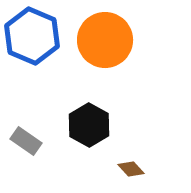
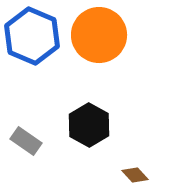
orange circle: moved 6 px left, 5 px up
brown diamond: moved 4 px right, 6 px down
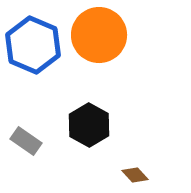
blue hexagon: moved 1 px right, 9 px down
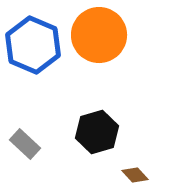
black hexagon: moved 8 px right, 7 px down; rotated 15 degrees clockwise
gray rectangle: moved 1 px left, 3 px down; rotated 8 degrees clockwise
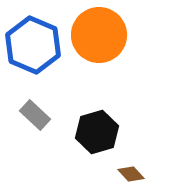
gray rectangle: moved 10 px right, 29 px up
brown diamond: moved 4 px left, 1 px up
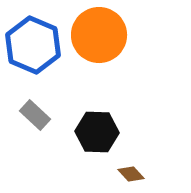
black hexagon: rotated 18 degrees clockwise
